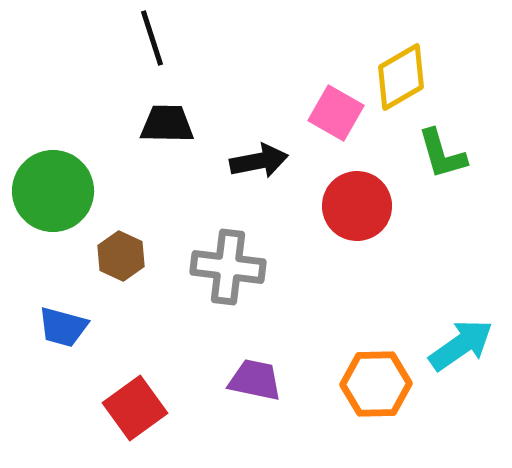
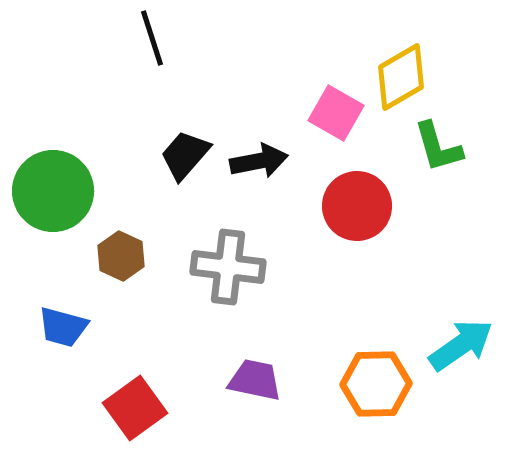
black trapezoid: moved 18 px right, 31 px down; rotated 50 degrees counterclockwise
green L-shape: moved 4 px left, 7 px up
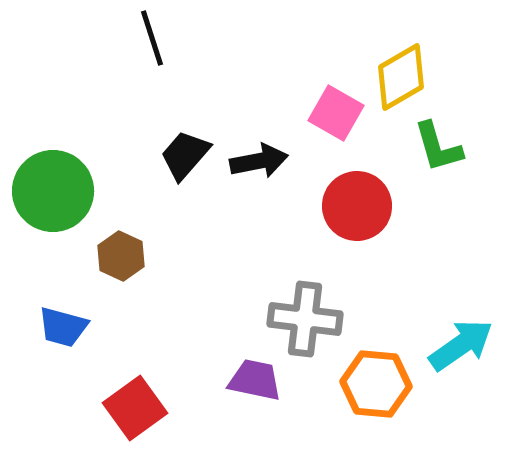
gray cross: moved 77 px right, 52 px down
orange hexagon: rotated 6 degrees clockwise
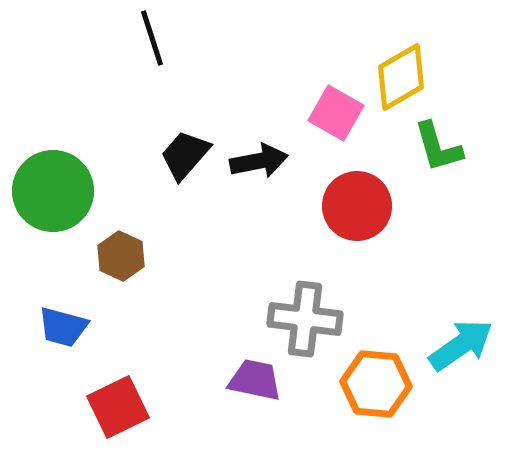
red square: moved 17 px left, 1 px up; rotated 10 degrees clockwise
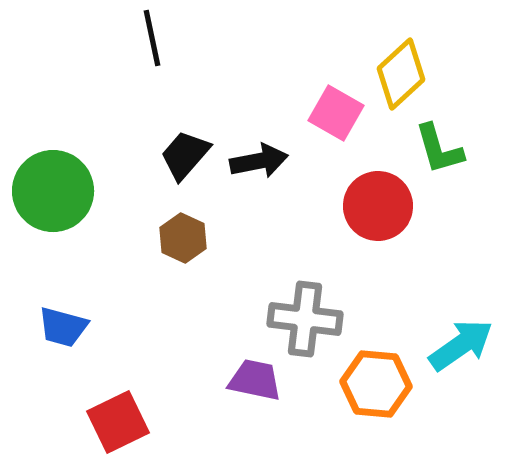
black line: rotated 6 degrees clockwise
yellow diamond: moved 3 px up; rotated 12 degrees counterclockwise
green L-shape: moved 1 px right, 2 px down
red circle: moved 21 px right
brown hexagon: moved 62 px right, 18 px up
red square: moved 15 px down
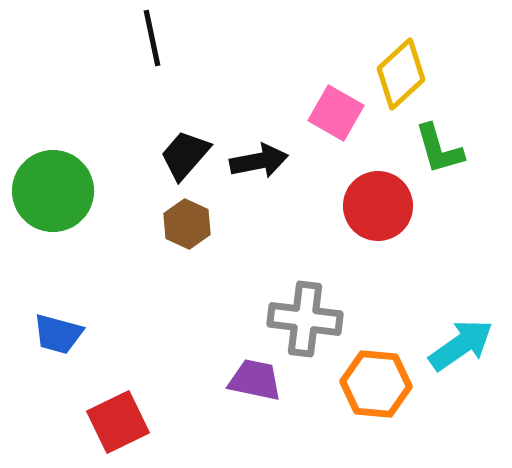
brown hexagon: moved 4 px right, 14 px up
blue trapezoid: moved 5 px left, 7 px down
